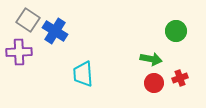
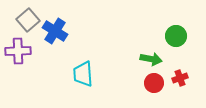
gray square: rotated 15 degrees clockwise
green circle: moved 5 px down
purple cross: moved 1 px left, 1 px up
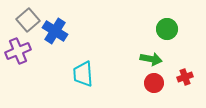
green circle: moved 9 px left, 7 px up
purple cross: rotated 20 degrees counterclockwise
red cross: moved 5 px right, 1 px up
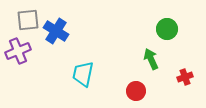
gray square: rotated 35 degrees clockwise
blue cross: moved 1 px right
green arrow: rotated 125 degrees counterclockwise
cyan trapezoid: rotated 16 degrees clockwise
red circle: moved 18 px left, 8 px down
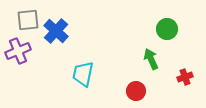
blue cross: rotated 10 degrees clockwise
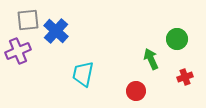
green circle: moved 10 px right, 10 px down
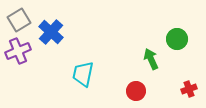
gray square: moved 9 px left; rotated 25 degrees counterclockwise
blue cross: moved 5 px left, 1 px down
red cross: moved 4 px right, 12 px down
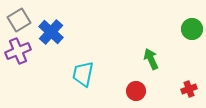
green circle: moved 15 px right, 10 px up
